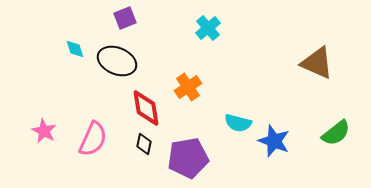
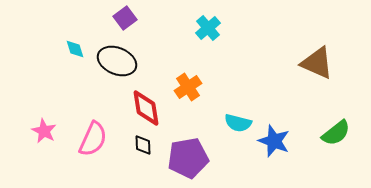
purple square: rotated 15 degrees counterclockwise
black diamond: moved 1 px left, 1 px down; rotated 15 degrees counterclockwise
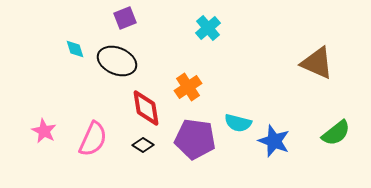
purple square: rotated 15 degrees clockwise
black diamond: rotated 55 degrees counterclockwise
purple pentagon: moved 7 px right, 19 px up; rotated 18 degrees clockwise
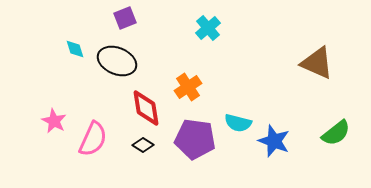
pink star: moved 10 px right, 10 px up
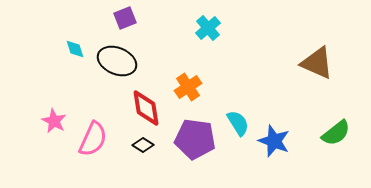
cyan semicircle: rotated 136 degrees counterclockwise
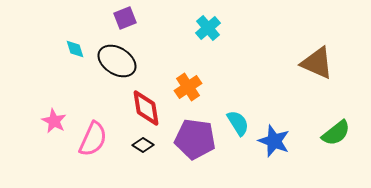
black ellipse: rotated 9 degrees clockwise
